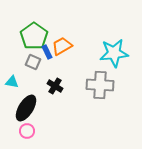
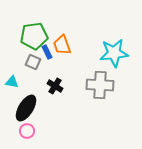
green pentagon: rotated 28 degrees clockwise
orange trapezoid: moved 1 px up; rotated 80 degrees counterclockwise
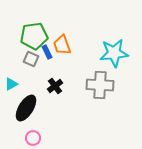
gray square: moved 2 px left, 3 px up
cyan triangle: moved 1 px left, 2 px down; rotated 40 degrees counterclockwise
black cross: rotated 21 degrees clockwise
pink circle: moved 6 px right, 7 px down
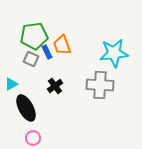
black ellipse: rotated 60 degrees counterclockwise
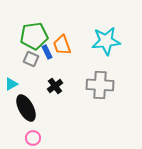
cyan star: moved 8 px left, 12 px up
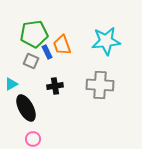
green pentagon: moved 2 px up
gray square: moved 2 px down
black cross: rotated 28 degrees clockwise
pink circle: moved 1 px down
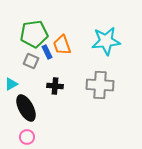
black cross: rotated 14 degrees clockwise
pink circle: moved 6 px left, 2 px up
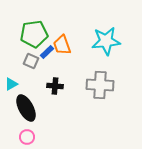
blue rectangle: rotated 72 degrees clockwise
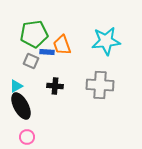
blue rectangle: rotated 48 degrees clockwise
cyan triangle: moved 5 px right, 2 px down
black ellipse: moved 5 px left, 2 px up
